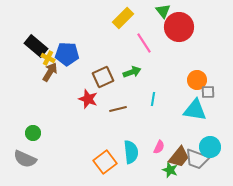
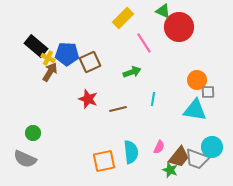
green triangle: rotated 28 degrees counterclockwise
brown square: moved 13 px left, 15 px up
cyan circle: moved 2 px right
orange square: moved 1 px left, 1 px up; rotated 25 degrees clockwise
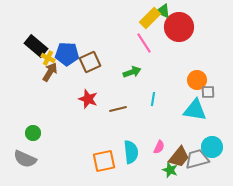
yellow rectangle: moved 27 px right
gray trapezoid: rotated 145 degrees clockwise
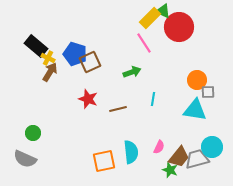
blue pentagon: moved 8 px right; rotated 15 degrees clockwise
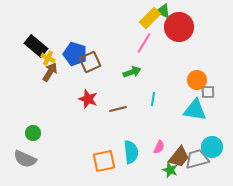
pink line: rotated 65 degrees clockwise
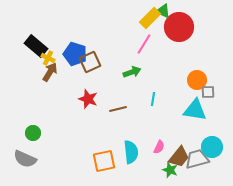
pink line: moved 1 px down
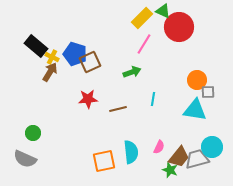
yellow rectangle: moved 8 px left
yellow cross: moved 4 px right, 1 px up
red star: rotated 24 degrees counterclockwise
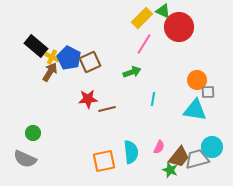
blue pentagon: moved 6 px left, 4 px down; rotated 10 degrees clockwise
brown line: moved 11 px left
